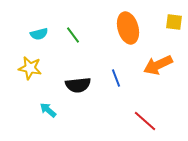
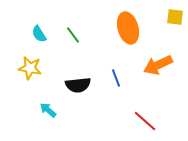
yellow square: moved 1 px right, 5 px up
cyan semicircle: rotated 72 degrees clockwise
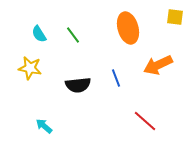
cyan arrow: moved 4 px left, 16 px down
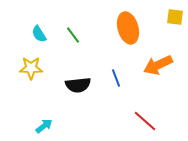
yellow star: moved 1 px right; rotated 10 degrees counterclockwise
cyan arrow: rotated 102 degrees clockwise
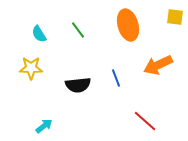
orange ellipse: moved 3 px up
green line: moved 5 px right, 5 px up
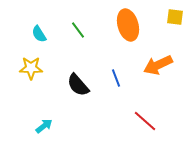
black semicircle: rotated 55 degrees clockwise
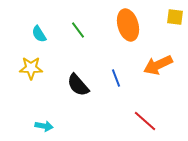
cyan arrow: rotated 48 degrees clockwise
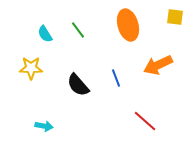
cyan semicircle: moved 6 px right
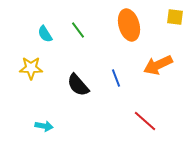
orange ellipse: moved 1 px right
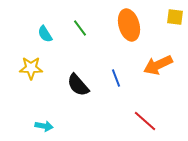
green line: moved 2 px right, 2 px up
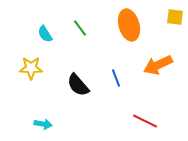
red line: rotated 15 degrees counterclockwise
cyan arrow: moved 1 px left, 2 px up
